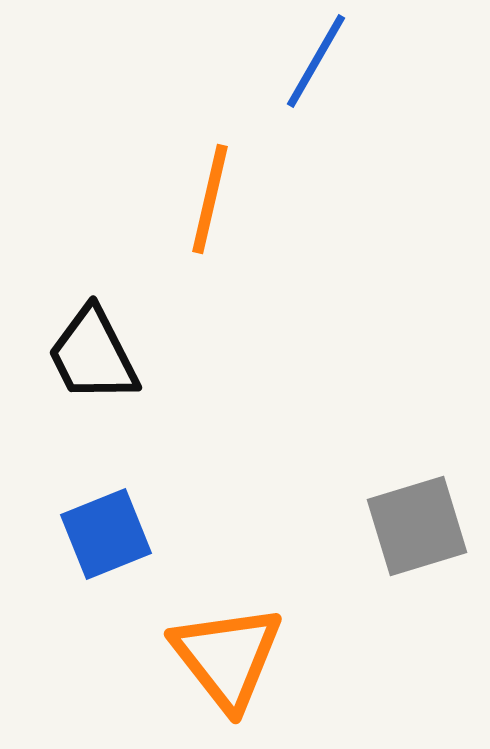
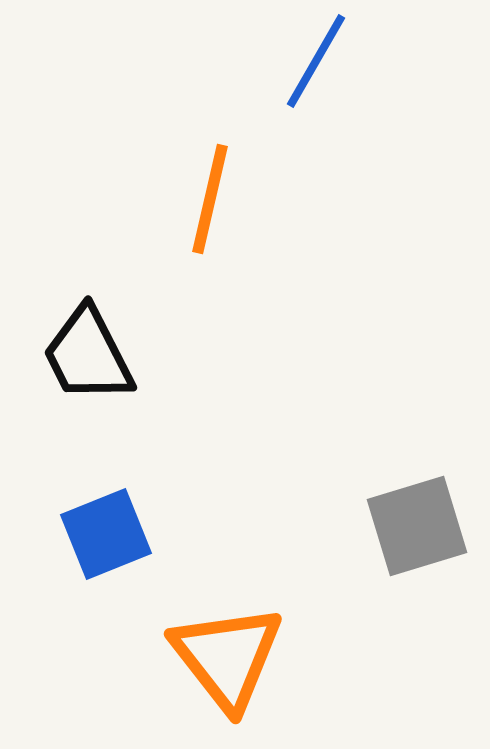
black trapezoid: moved 5 px left
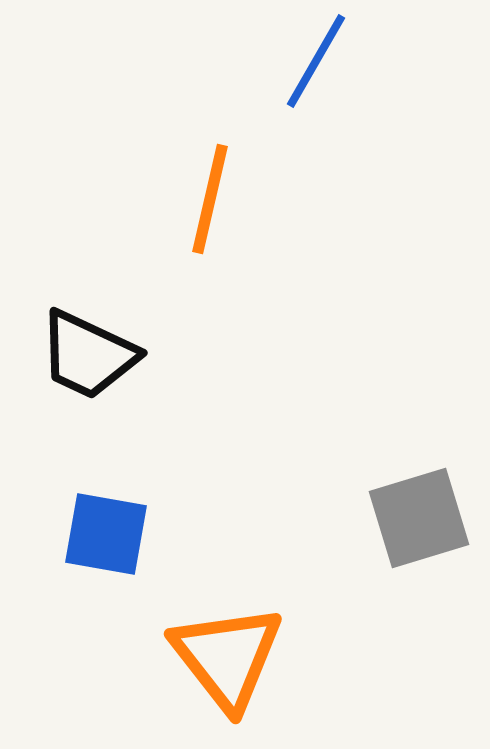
black trapezoid: rotated 38 degrees counterclockwise
gray square: moved 2 px right, 8 px up
blue square: rotated 32 degrees clockwise
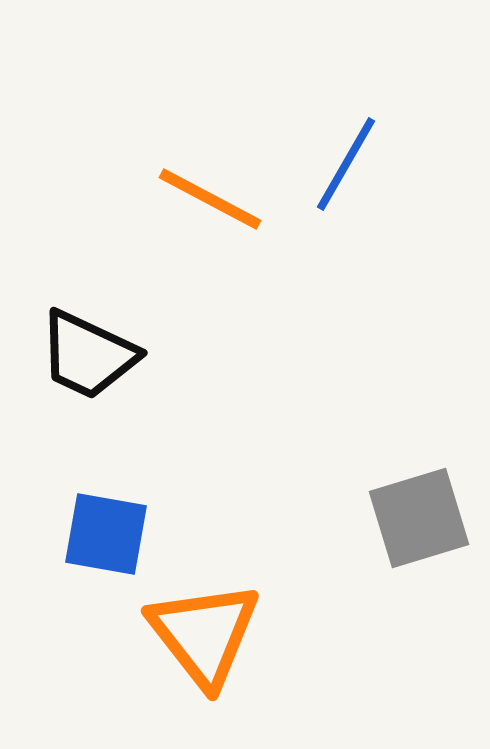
blue line: moved 30 px right, 103 px down
orange line: rotated 75 degrees counterclockwise
orange triangle: moved 23 px left, 23 px up
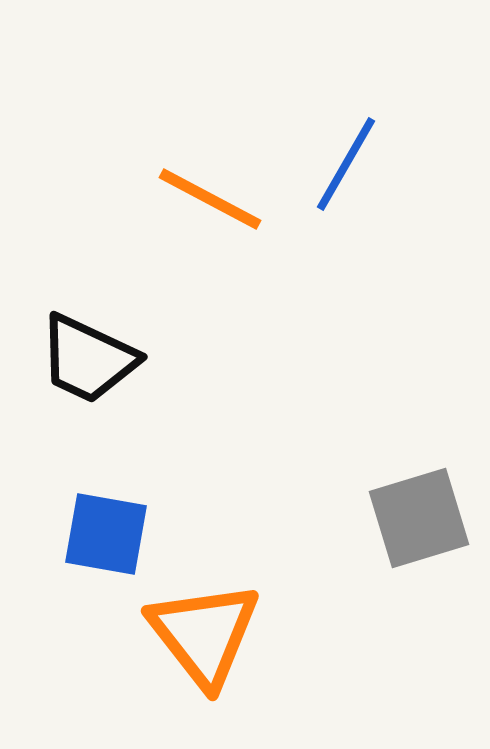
black trapezoid: moved 4 px down
